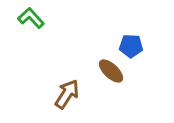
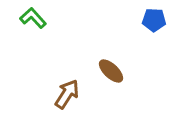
green L-shape: moved 2 px right
blue pentagon: moved 23 px right, 26 px up
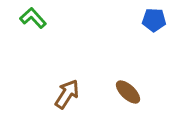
brown ellipse: moved 17 px right, 21 px down
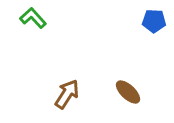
blue pentagon: moved 1 px down
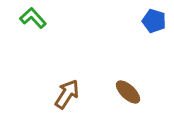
blue pentagon: rotated 15 degrees clockwise
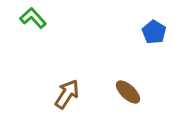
blue pentagon: moved 11 px down; rotated 15 degrees clockwise
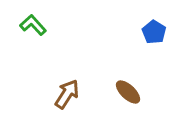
green L-shape: moved 7 px down
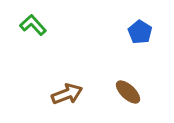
blue pentagon: moved 14 px left
brown arrow: rotated 36 degrees clockwise
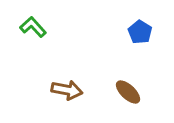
green L-shape: moved 2 px down
brown arrow: moved 4 px up; rotated 32 degrees clockwise
